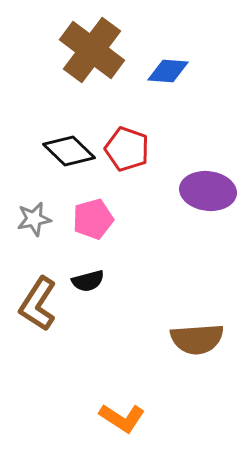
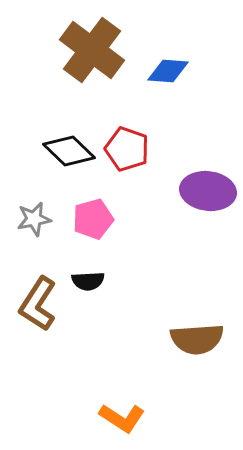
black semicircle: rotated 12 degrees clockwise
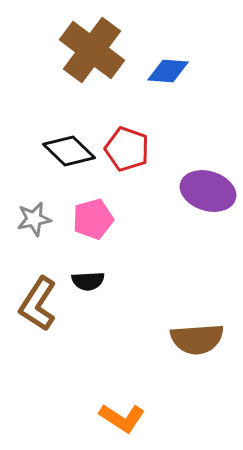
purple ellipse: rotated 10 degrees clockwise
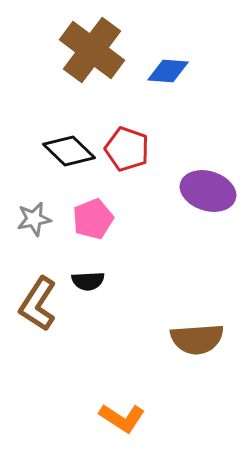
pink pentagon: rotated 6 degrees counterclockwise
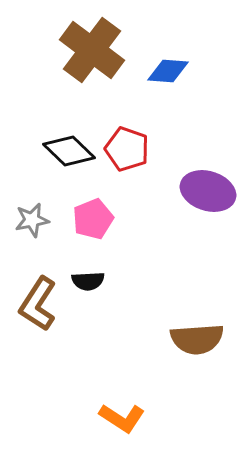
gray star: moved 2 px left, 1 px down
